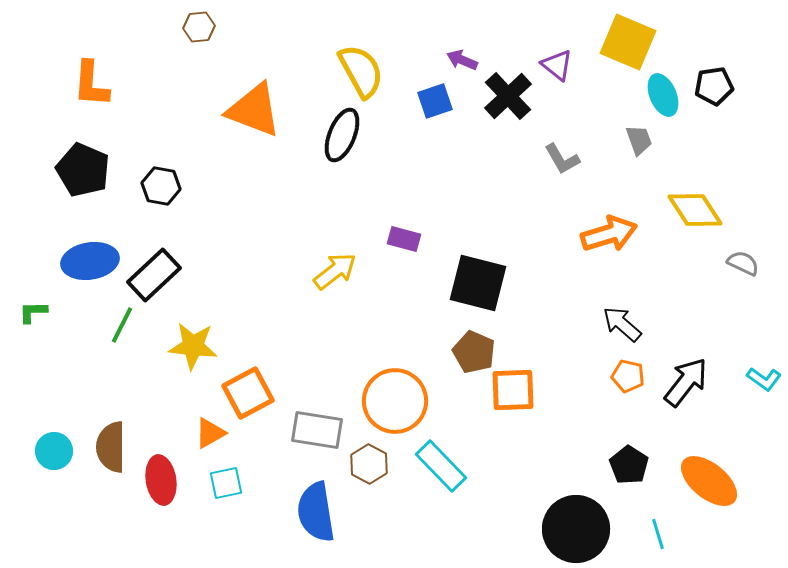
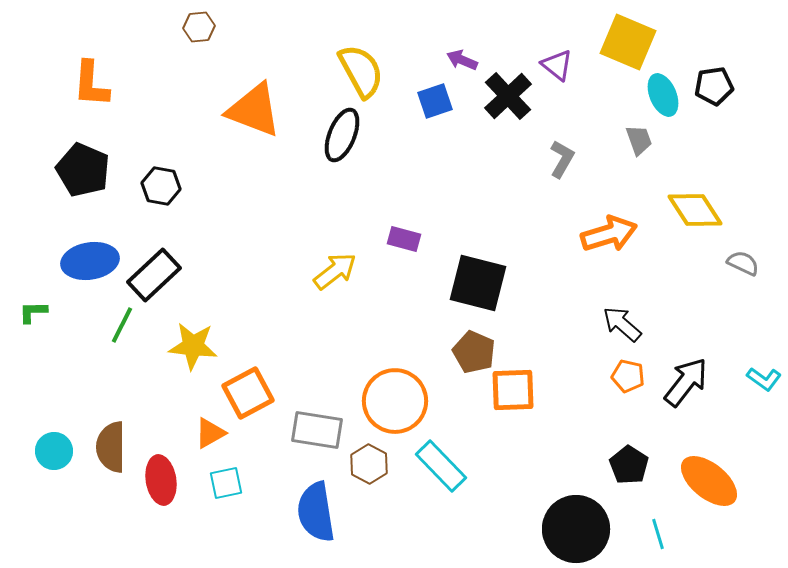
gray L-shape at (562, 159): rotated 120 degrees counterclockwise
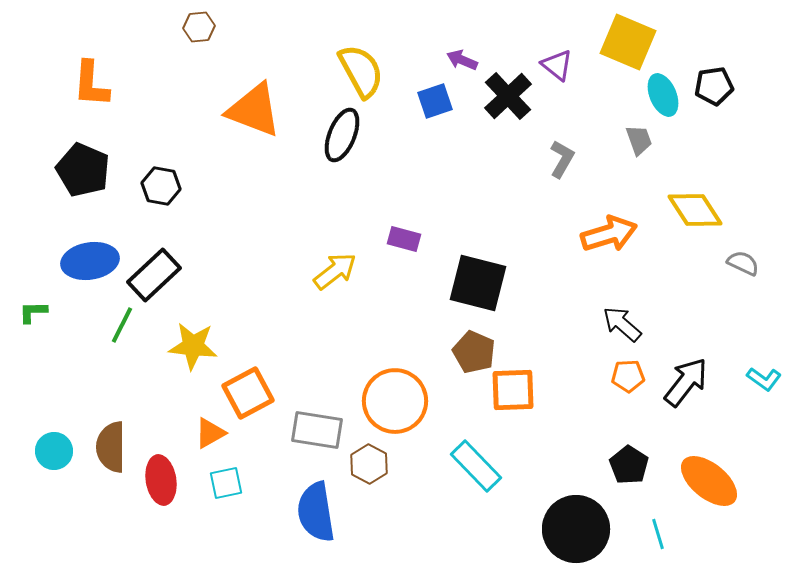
orange pentagon at (628, 376): rotated 16 degrees counterclockwise
cyan rectangle at (441, 466): moved 35 px right
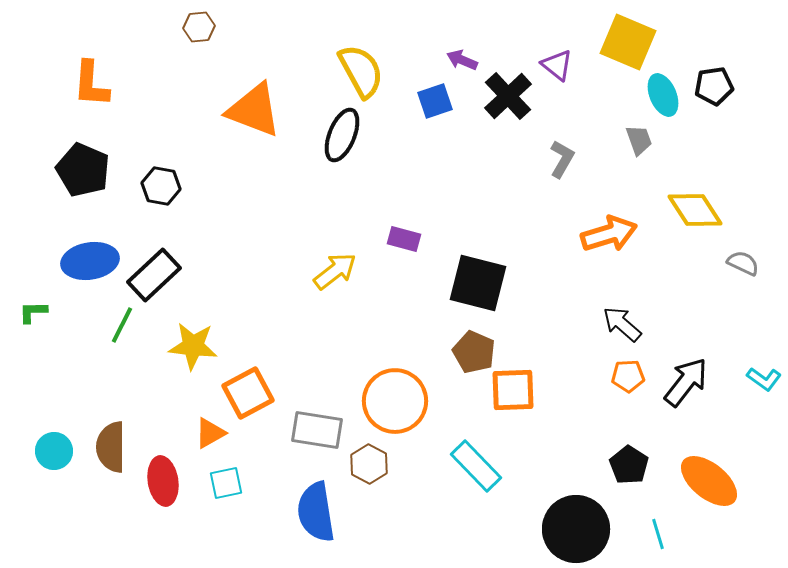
red ellipse at (161, 480): moved 2 px right, 1 px down
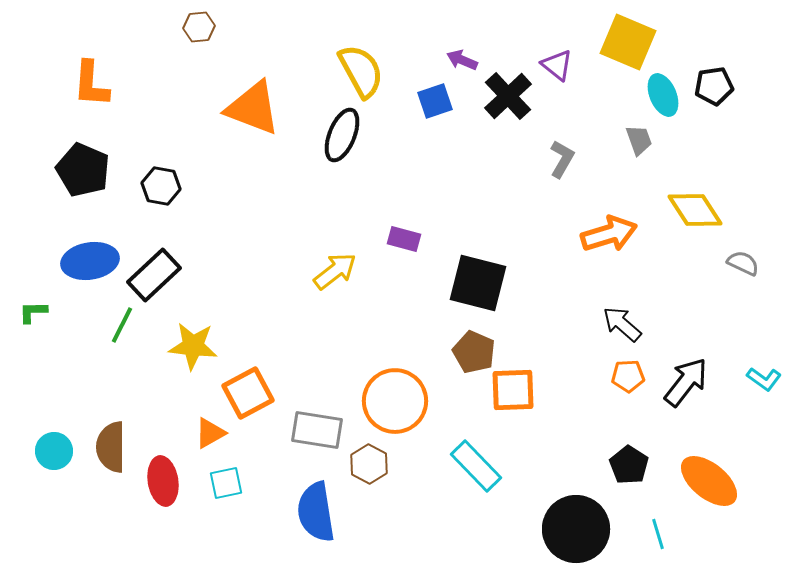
orange triangle at (254, 110): moved 1 px left, 2 px up
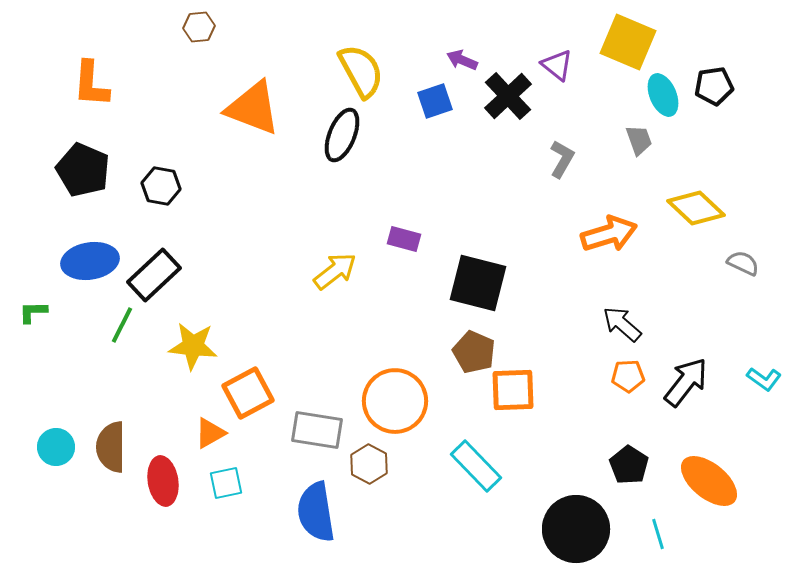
yellow diamond at (695, 210): moved 1 px right, 2 px up; rotated 14 degrees counterclockwise
cyan circle at (54, 451): moved 2 px right, 4 px up
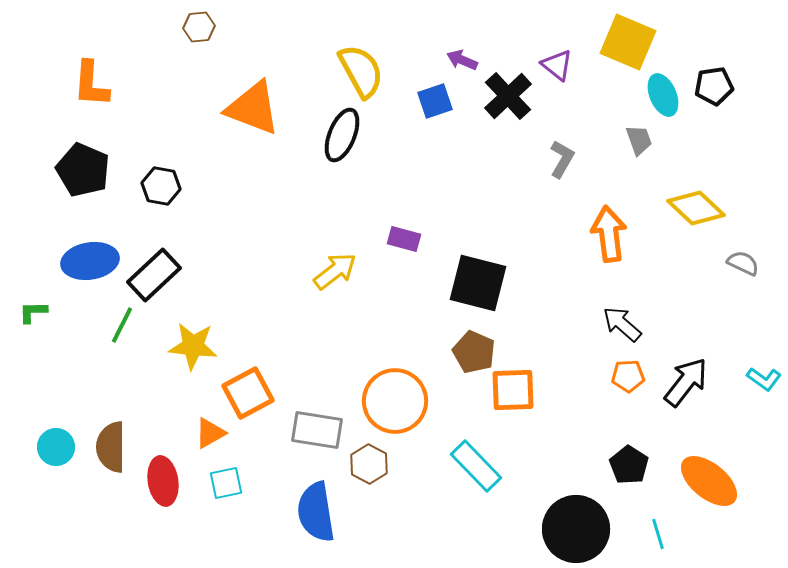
orange arrow at (609, 234): rotated 80 degrees counterclockwise
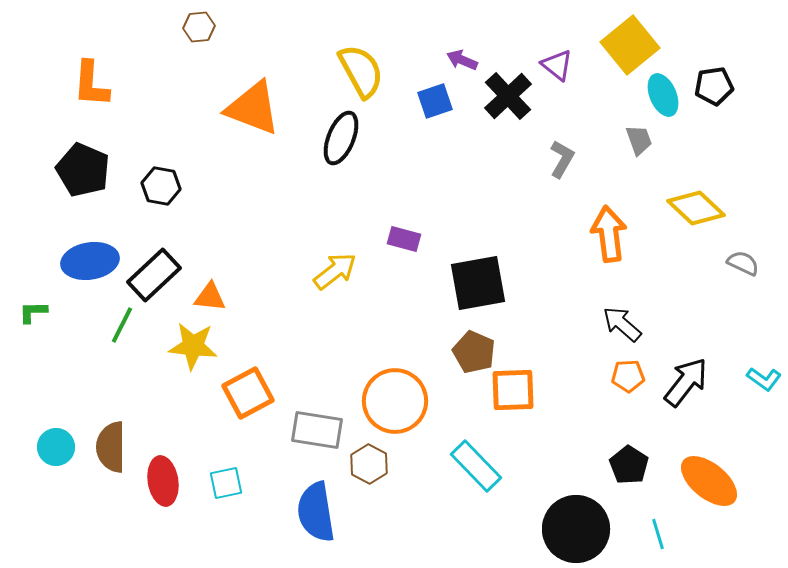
yellow square at (628, 42): moved 2 px right, 3 px down; rotated 28 degrees clockwise
black ellipse at (342, 135): moved 1 px left, 3 px down
black square at (478, 283): rotated 24 degrees counterclockwise
orange triangle at (210, 433): moved 136 px up; rotated 36 degrees clockwise
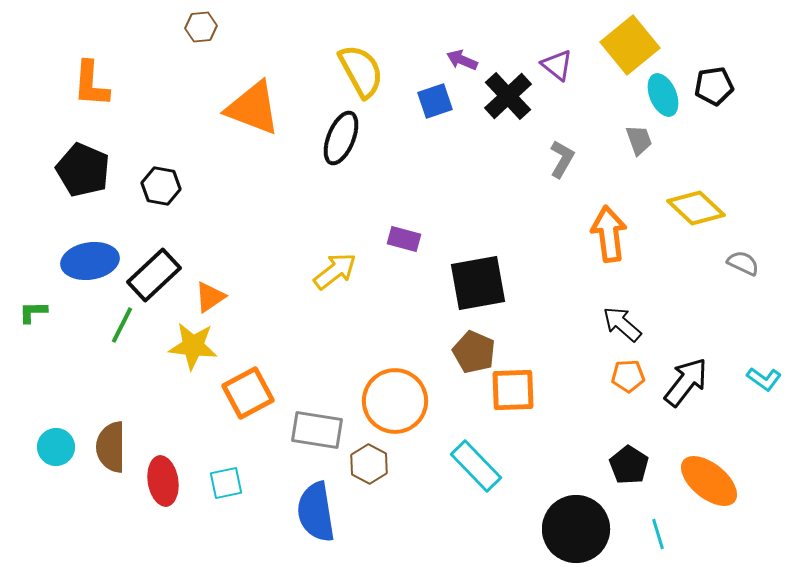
brown hexagon at (199, 27): moved 2 px right
orange triangle at (210, 297): rotated 40 degrees counterclockwise
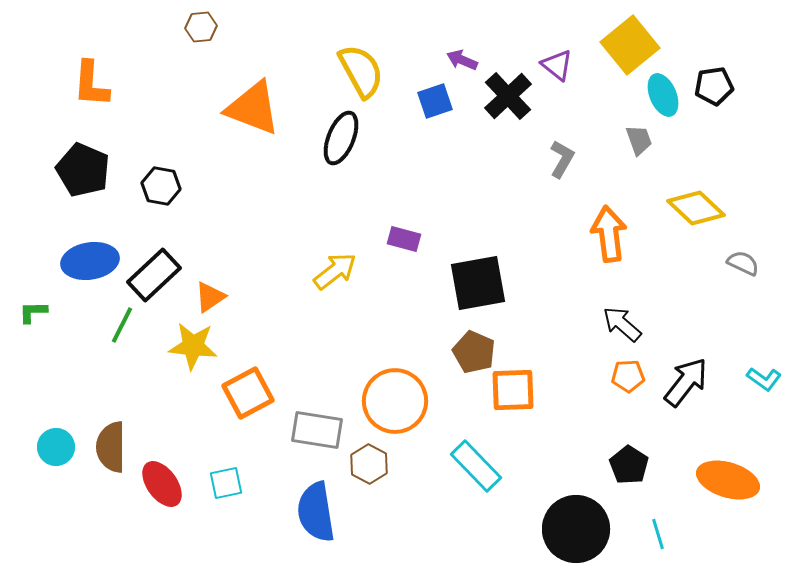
red ellipse at (163, 481): moved 1 px left, 3 px down; rotated 27 degrees counterclockwise
orange ellipse at (709, 481): moved 19 px right, 1 px up; rotated 22 degrees counterclockwise
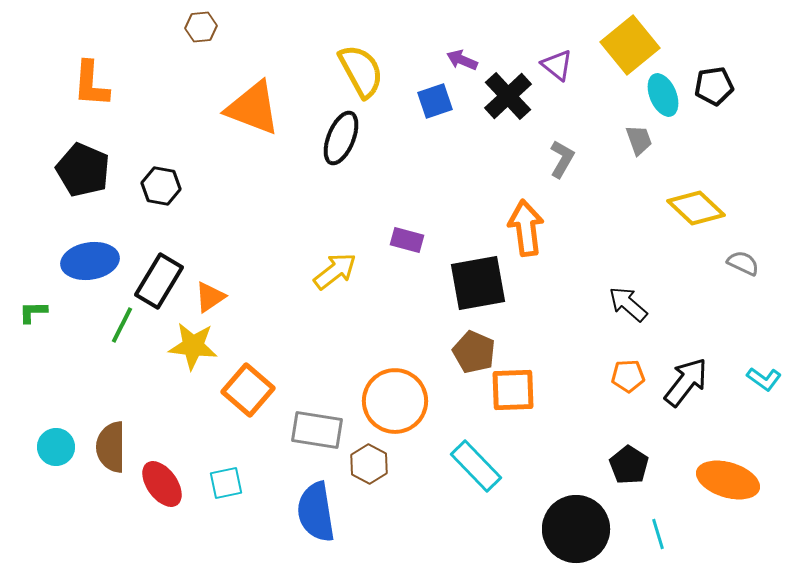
orange arrow at (609, 234): moved 83 px left, 6 px up
purple rectangle at (404, 239): moved 3 px right, 1 px down
black rectangle at (154, 275): moved 5 px right, 6 px down; rotated 16 degrees counterclockwise
black arrow at (622, 324): moved 6 px right, 20 px up
orange square at (248, 393): moved 3 px up; rotated 21 degrees counterclockwise
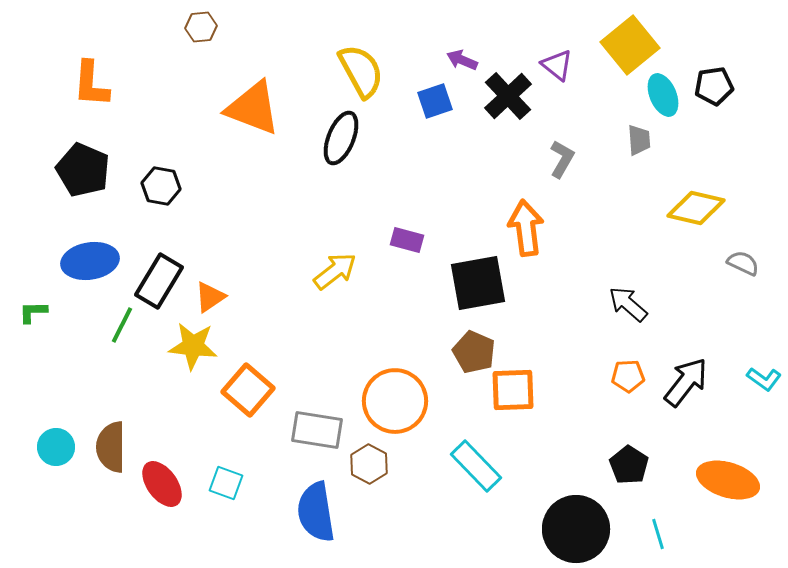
gray trapezoid at (639, 140): rotated 16 degrees clockwise
yellow diamond at (696, 208): rotated 30 degrees counterclockwise
cyan square at (226, 483): rotated 32 degrees clockwise
